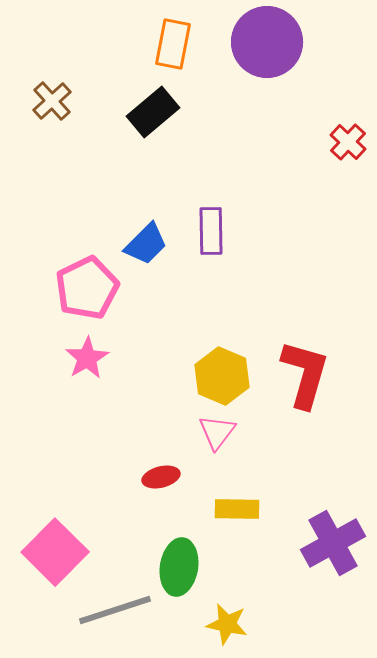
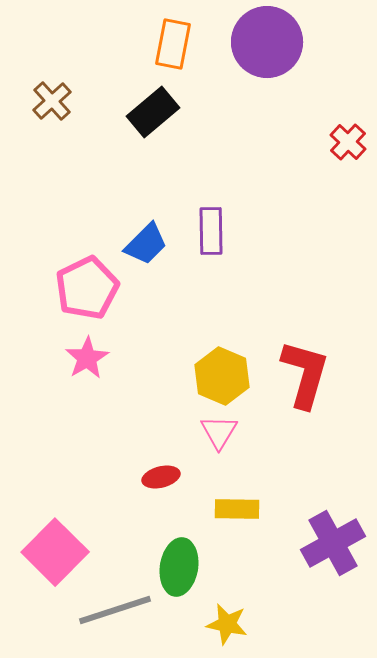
pink triangle: moved 2 px right; rotated 6 degrees counterclockwise
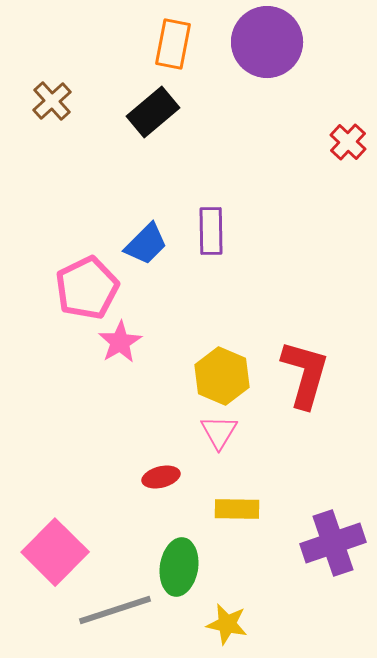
pink star: moved 33 px right, 16 px up
purple cross: rotated 10 degrees clockwise
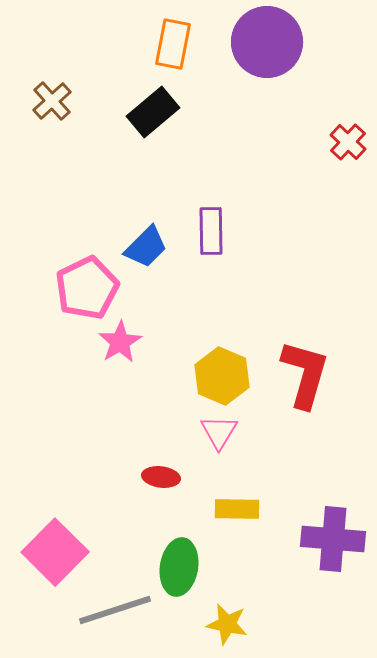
blue trapezoid: moved 3 px down
red ellipse: rotated 21 degrees clockwise
purple cross: moved 4 px up; rotated 24 degrees clockwise
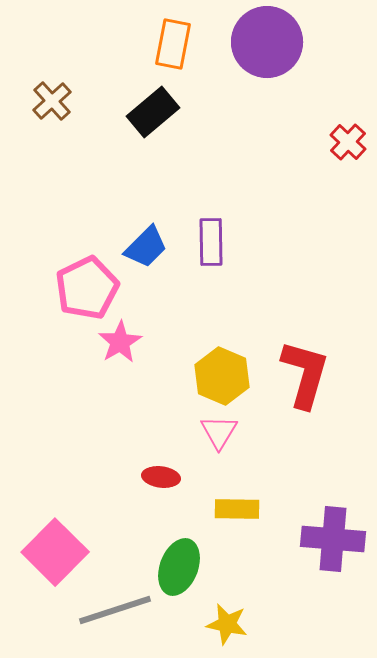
purple rectangle: moved 11 px down
green ellipse: rotated 12 degrees clockwise
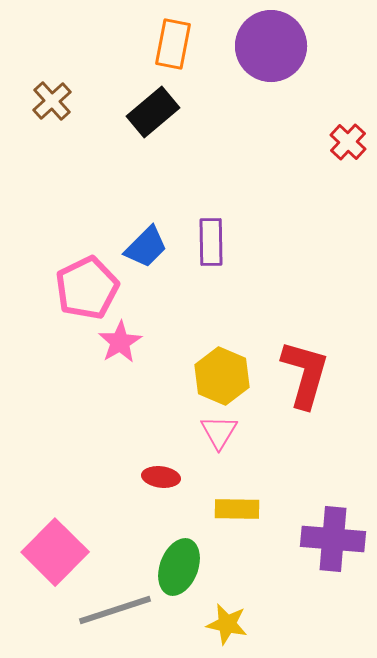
purple circle: moved 4 px right, 4 px down
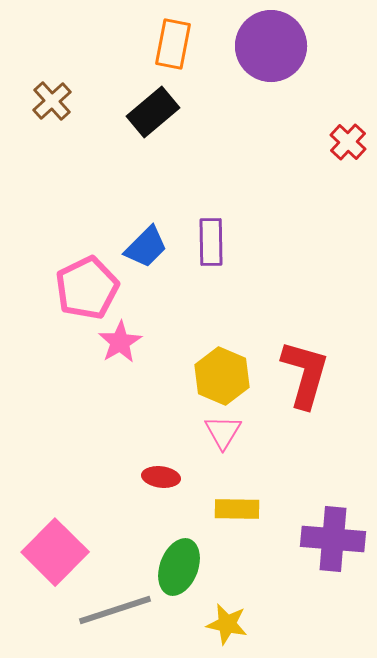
pink triangle: moved 4 px right
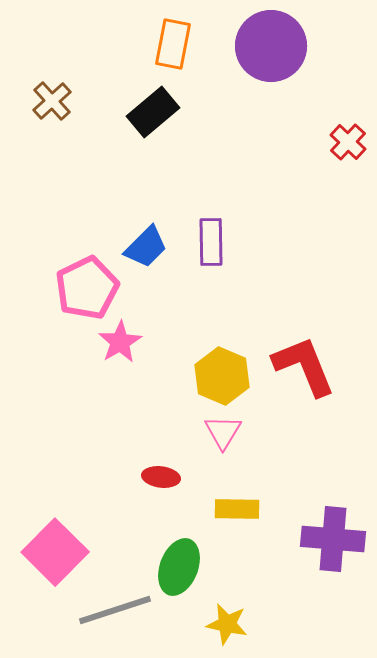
red L-shape: moved 1 px left, 8 px up; rotated 38 degrees counterclockwise
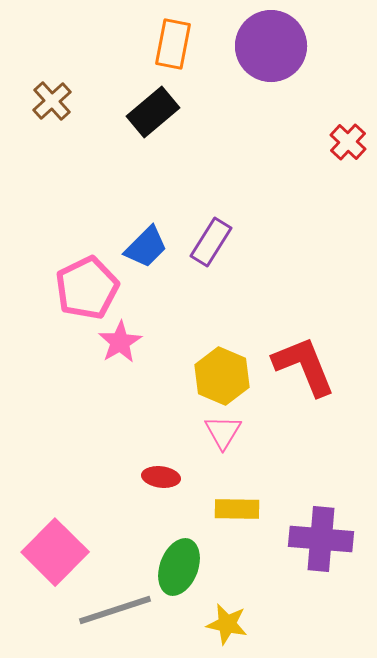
purple rectangle: rotated 33 degrees clockwise
purple cross: moved 12 px left
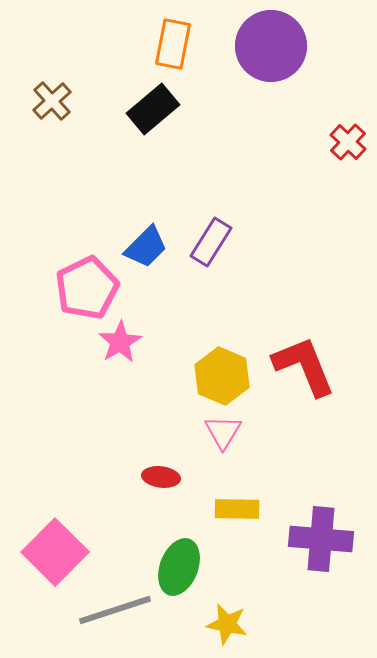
black rectangle: moved 3 px up
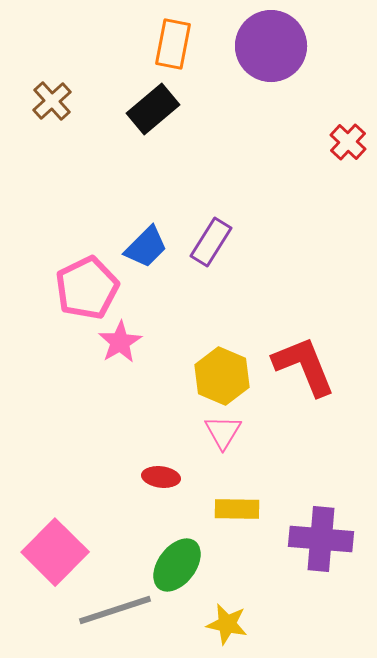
green ellipse: moved 2 px left, 2 px up; rotated 16 degrees clockwise
